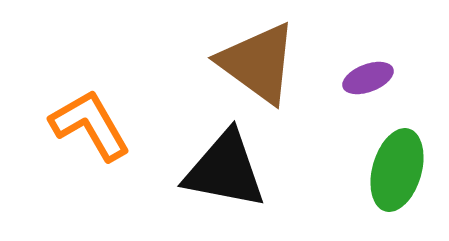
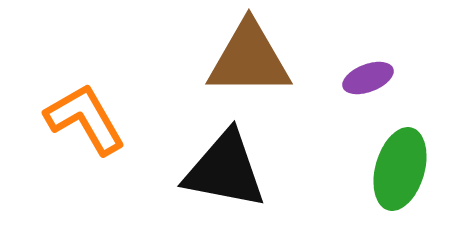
brown triangle: moved 9 px left, 4 px up; rotated 36 degrees counterclockwise
orange L-shape: moved 5 px left, 6 px up
green ellipse: moved 3 px right, 1 px up
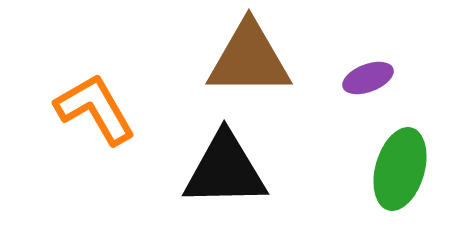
orange L-shape: moved 10 px right, 10 px up
black triangle: rotated 12 degrees counterclockwise
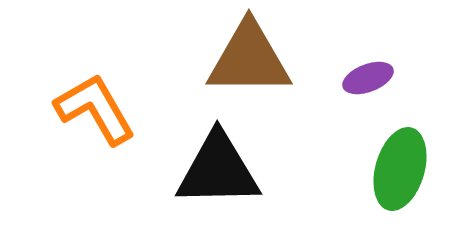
black triangle: moved 7 px left
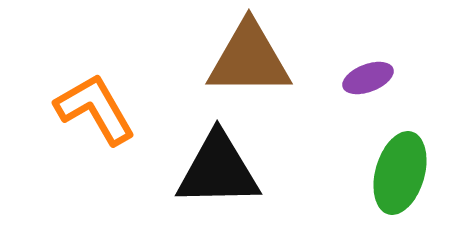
green ellipse: moved 4 px down
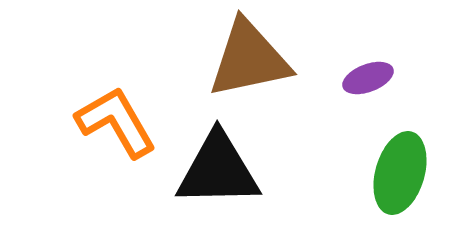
brown triangle: rotated 12 degrees counterclockwise
orange L-shape: moved 21 px right, 13 px down
